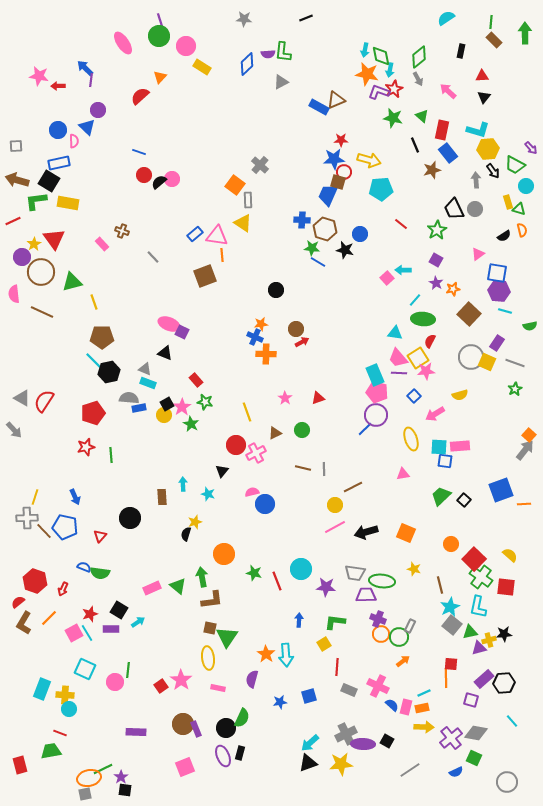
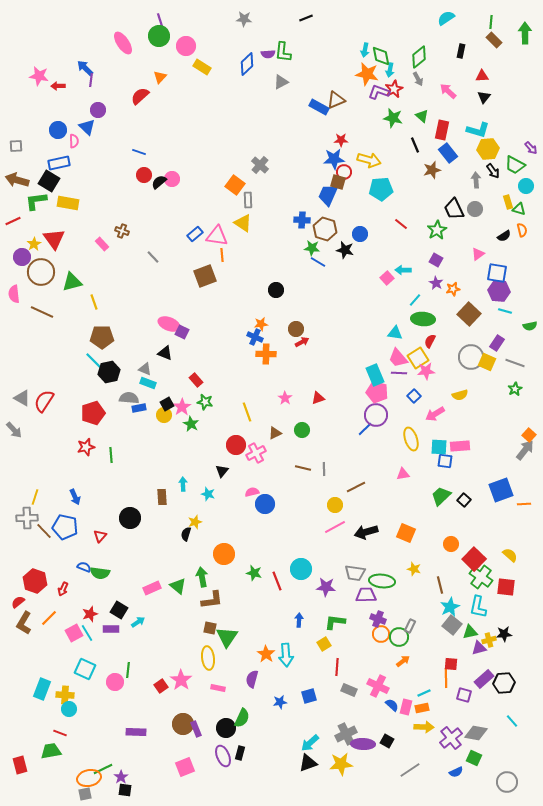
brown line at (353, 487): moved 3 px right
purple square at (471, 700): moved 7 px left, 5 px up
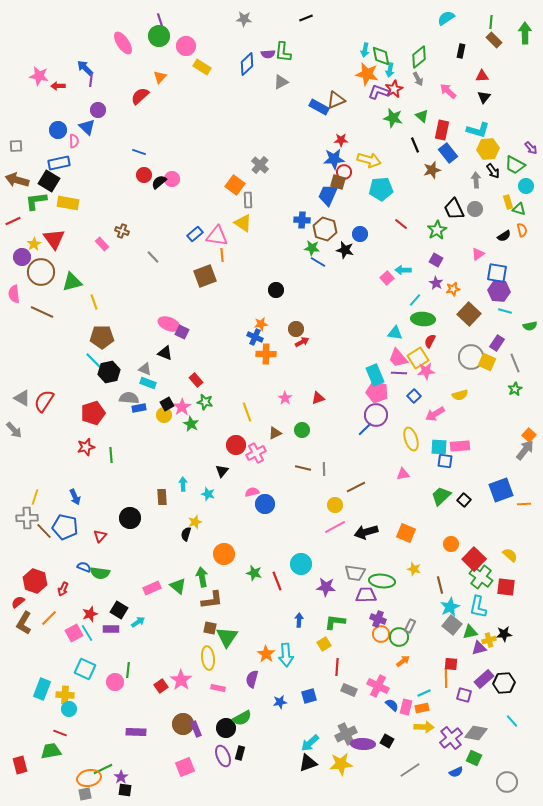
gray line at (515, 363): rotated 48 degrees clockwise
cyan circle at (301, 569): moved 5 px up
green semicircle at (242, 718): rotated 36 degrees clockwise
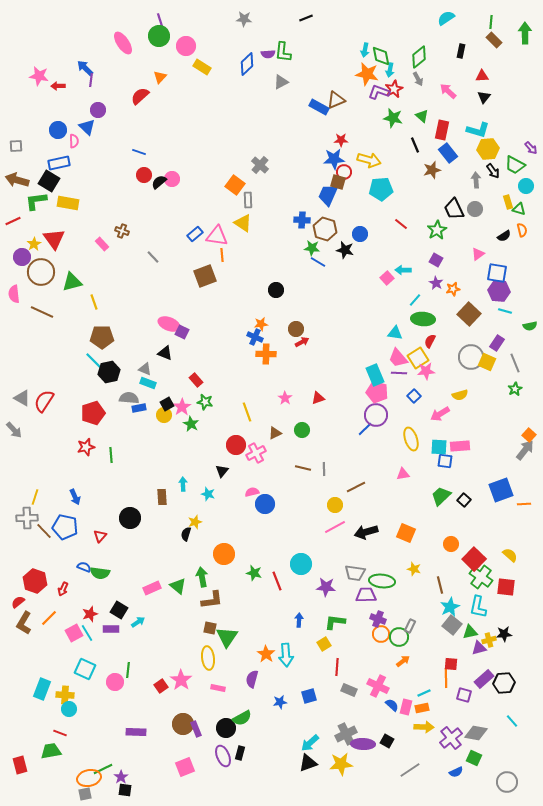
pink arrow at (435, 414): moved 5 px right
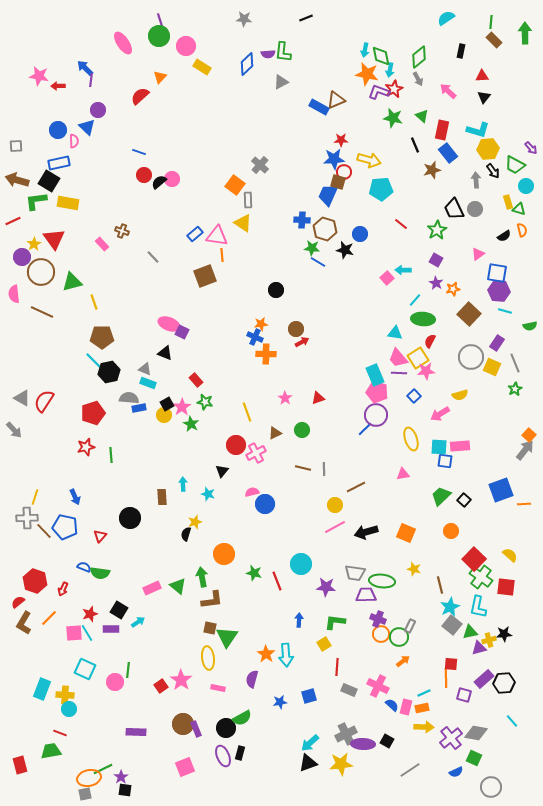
yellow square at (487, 362): moved 5 px right, 5 px down
orange circle at (451, 544): moved 13 px up
pink square at (74, 633): rotated 24 degrees clockwise
gray circle at (507, 782): moved 16 px left, 5 px down
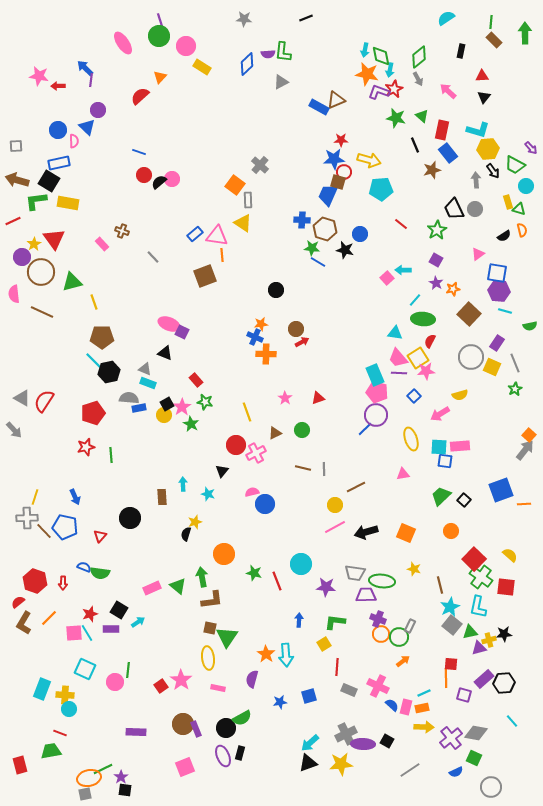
green star at (393, 118): moved 3 px right
red arrow at (63, 589): moved 6 px up; rotated 24 degrees counterclockwise
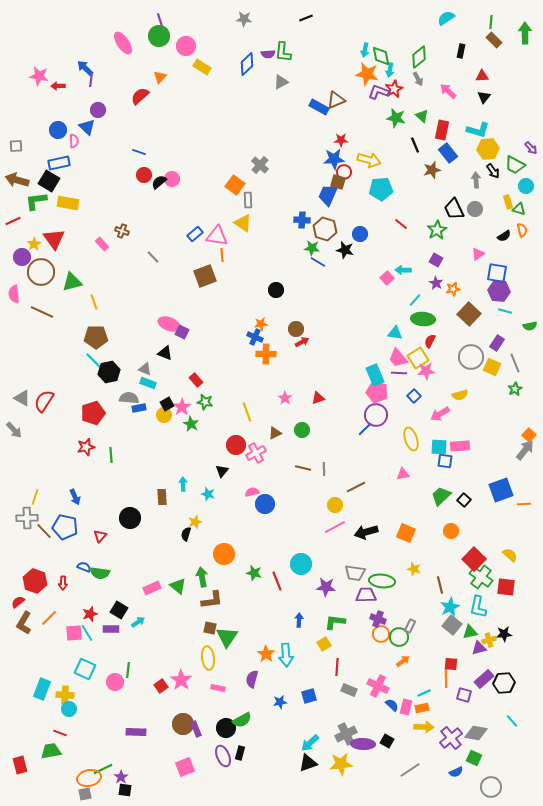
brown pentagon at (102, 337): moved 6 px left
green semicircle at (242, 718): moved 2 px down
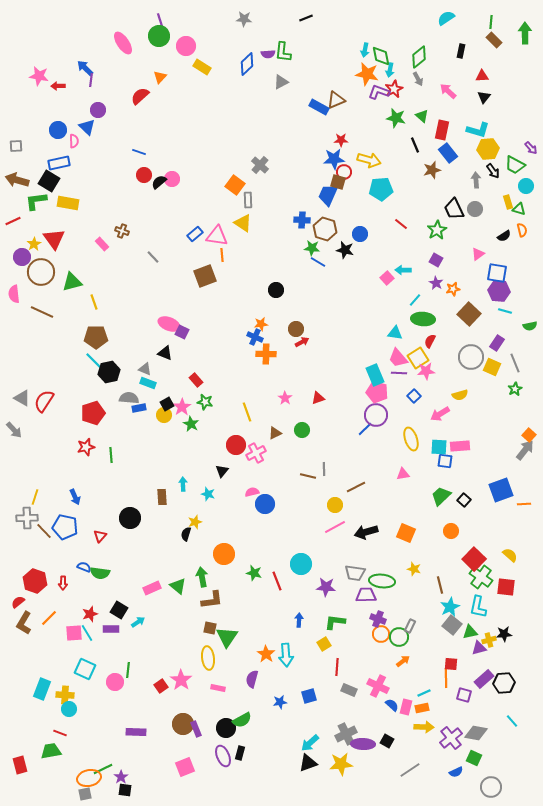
brown line at (303, 468): moved 5 px right, 8 px down
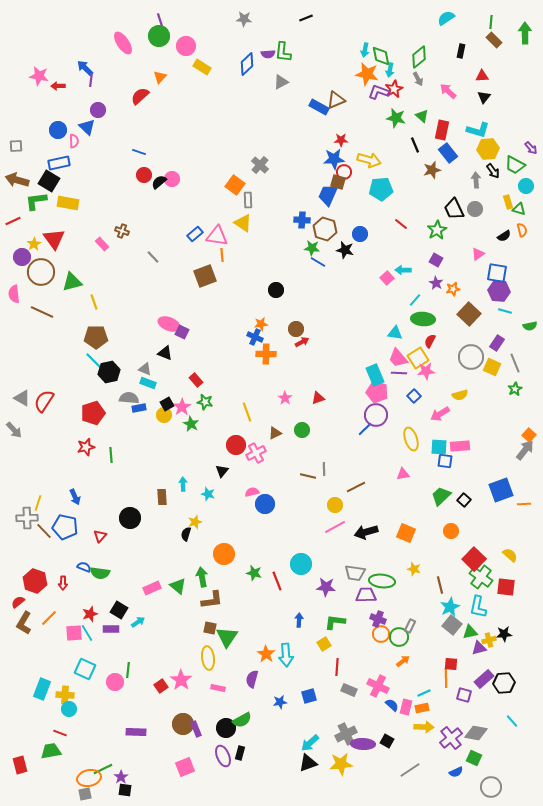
yellow line at (35, 497): moved 3 px right, 6 px down
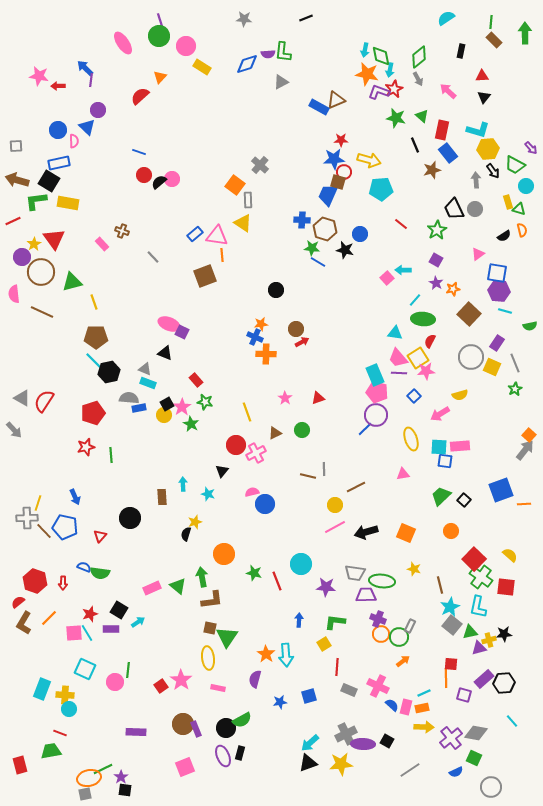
blue diamond at (247, 64): rotated 25 degrees clockwise
purple semicircle at (252, 679): moved 3 px right
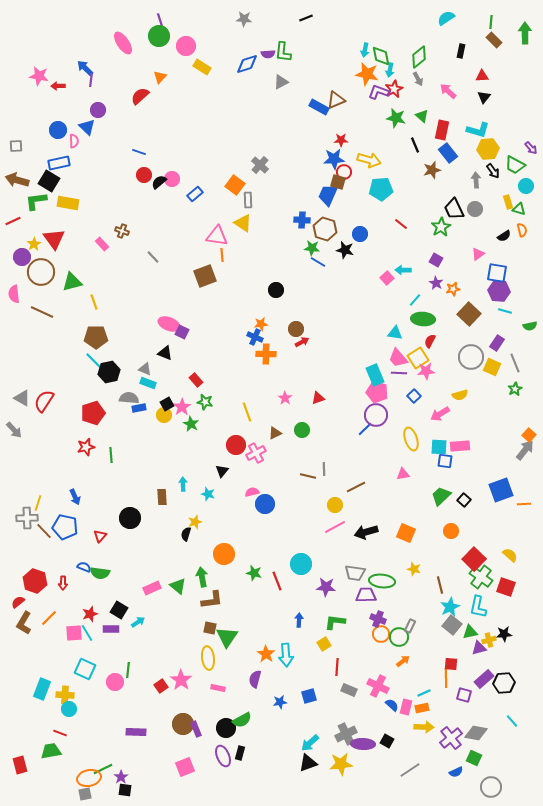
green star at (437, 230): moved 4 px right, 3 px up
blue rectangle at (195, 234): moved 40 px up
red square at (506, 587): rotated 12 degrees clockwise
